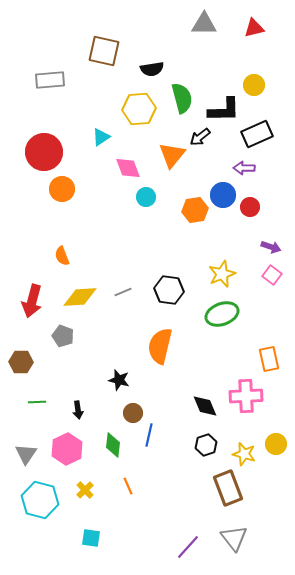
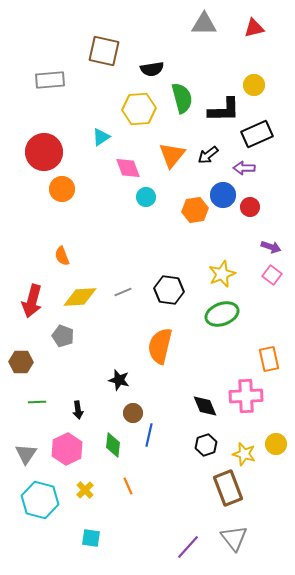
black arrow at (200, 137): moved 8 px right, 18 px down
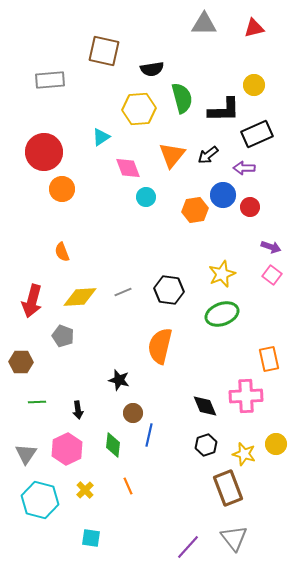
orange semicircle at (62, 256): moved 4 px up
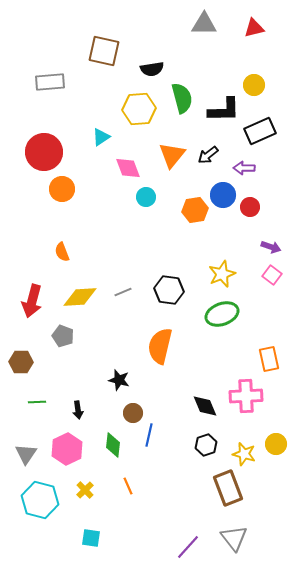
gray rectangle at (50, 80): moved 2 px down
black rectangle at (257, 134): moved 3 px right, 3 px up
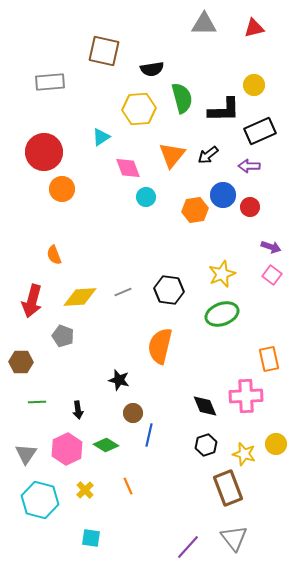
purple arrow at (244, 168): moved 5 px right, 2 px up
orange semicircle at (62, 252): moved 8 px left, 3 px down
green diamond at (113, 445): moved 7 px left; rotated 65 degrees counterclockwise
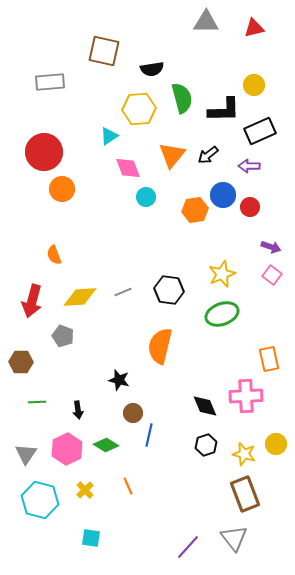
gray triangle at (204, 24): moved 2 px right, 2 px up
cyan triangle at (101, 137): moved 8 px right, 1 px up
brown rectangle at (228, 488): moved 17 px right, 6 px down
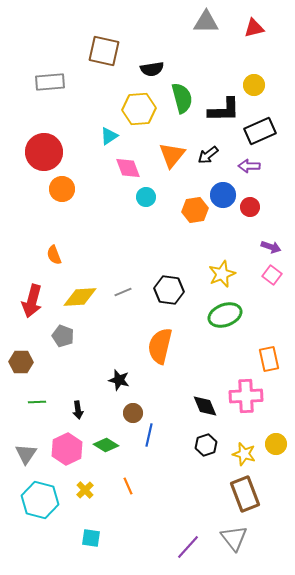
green ellipse at (222, 314): moved 3 px right, 1 px down
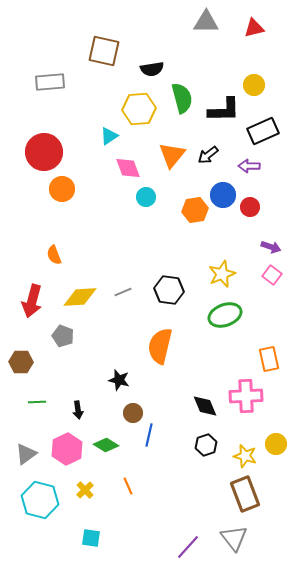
black rectangle at (260, 131): moved 3 px right
gray triangle at (26, 454): rotated 20 degrees clockwise
yellow star at (244, 454): moved 1 px right, 2 px down
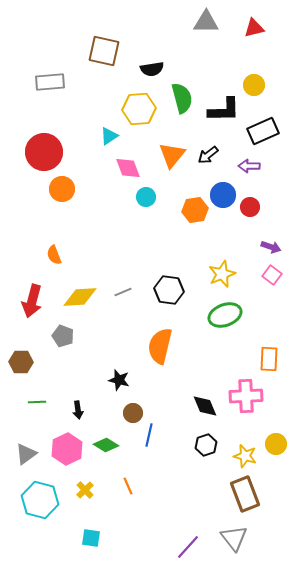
orange rectangle at (269, 359): rotated 15 degrees clockwise
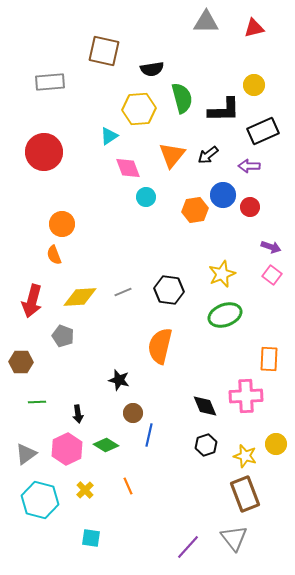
orange circle at (62, 189): moved 35 px down
black arrow at (78, 410): moved 4 px down
